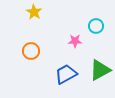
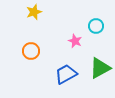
yellow star: rotated 21 degrees clockwise
pink star: rotated 24 degrees clockwise
green triangle: moved 2 px up
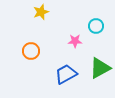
yellow star: moved 7 px right
pink star: rotated 24 degrees counterclockwise
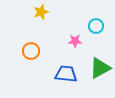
blue trapezoid: rotated 35 degrees clockwise
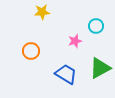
yellow star: moved 1 px right; rotated 14 degrees clockwise
pink star: rotated 16 degrees counterclockwise
blue trapezoid: rotated 25 degrees clockwise
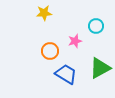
yellow star: moved 2 px right, 1 px down
orange circle: moved 19 px right
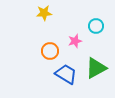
green triangle: moved 4 px left
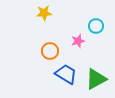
pink star: moved 3 px right
green triangle: moved 11 px down
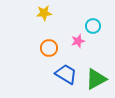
cyan circle: moved 3 px left
orange circle: moved 1 px left, 3 px up
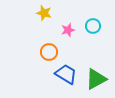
yellow star: rotated 21 degrees clockwise
pink star: moved 10 px left, 11 px up
orange circle: moved 4 px down
